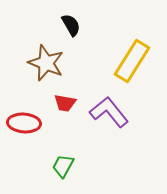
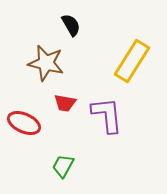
brown star: rotated 9 degrees counterclockwise
purple L-shape: moved 2 px left, 3 px down; rotated 33 degrees clockwise
red ellipse: rotated 20 degrees clockwise
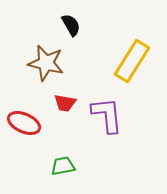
green trapezoid: rotated 50 degrees clockwise
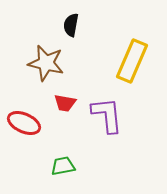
black semicircle: rotated 140 degrees counterclockwise
yellow rectangle: rotated 9 degrees counterclockwise
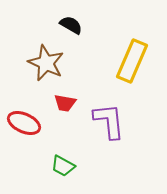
black semicircle: rotated 110 degrees clockwise
brown star: rotated 12 degrees clockwise
purple L-shape: moved 2 px right, 6 px down
green trapezoid: rotated 140 degrees counterclockwise
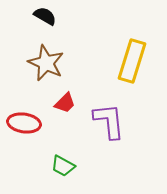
black semicircle: moved 26 px left, 9 px up
yellow rectangle: rotated 6 degrees counterclockwise
red trapezoid: rotated 55 degrees counterclockwise
red ellipse: rotated 16 degrees counterclockwise
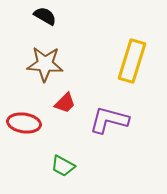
brown star: moved 1 px left, 1 px down; rotated 21 degrees counterclockwise
purple L-shape: moved 1 px up; rotated 69 degrees counterclockwise
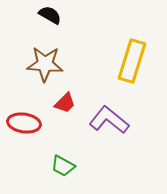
black semicircle: moved 5 px right, 1 px up
purple L-shape: rotated 24 degrees clockwise
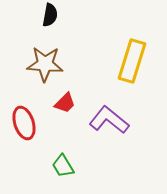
black semicircle: rotated 70 degrees clockwise
red ellipse: rotated 64 degrees clockwise
green trapezoid: rotated 30 degrees clockwise
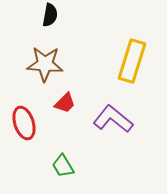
purple L-shape: moved 4 px right, 1 px up
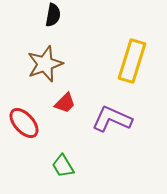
black semicircle: moved 3 px right
brown star: rotated 24 degrees counterclockwise
purple L-shape: moved 1 px left; rotated 15 degrees counterclockwise
red ellipse: rotated 24 degrees counterclockwise
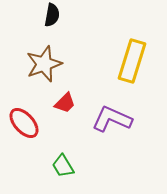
black semicircle: moved 1 px left
brown star: moved 1 px left
